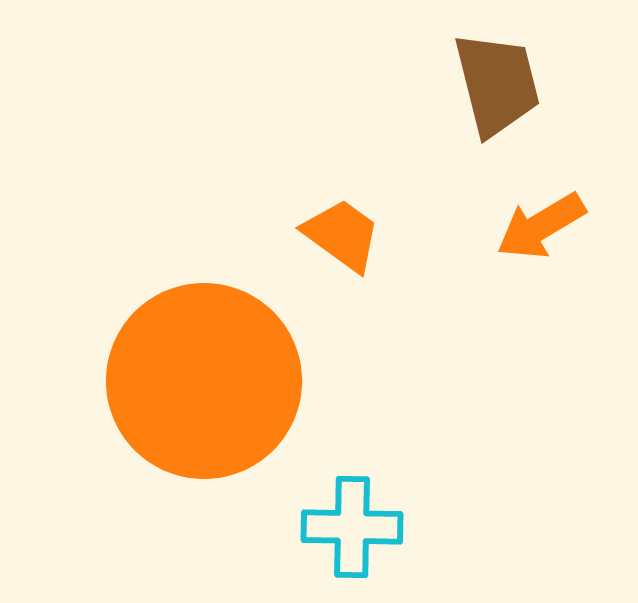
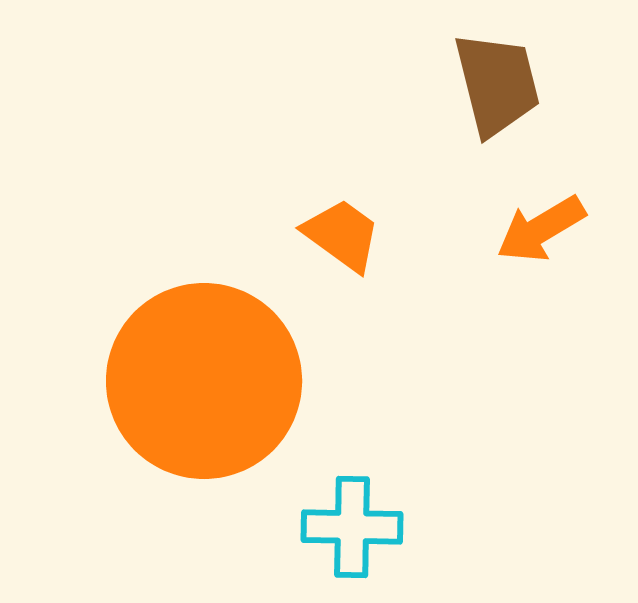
orange arrow: moved 3 px down
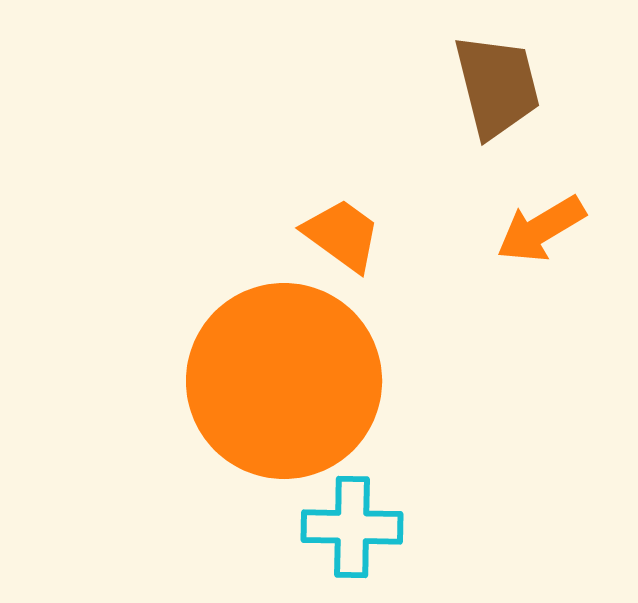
brown trapezoid: moved 2 px down
orange circle: moved 80 px right
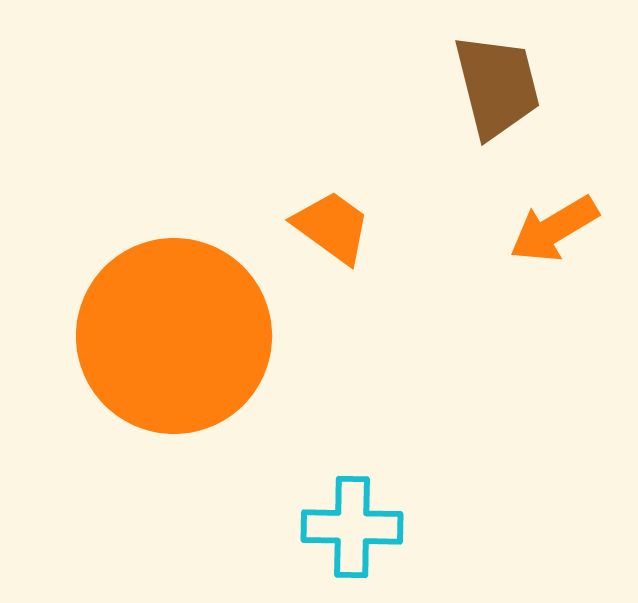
orange arrow: moved 13 px right
orange trapezoid: moved 10 px left, 8 px up
orange circle: moved 110 px left, 45 px up
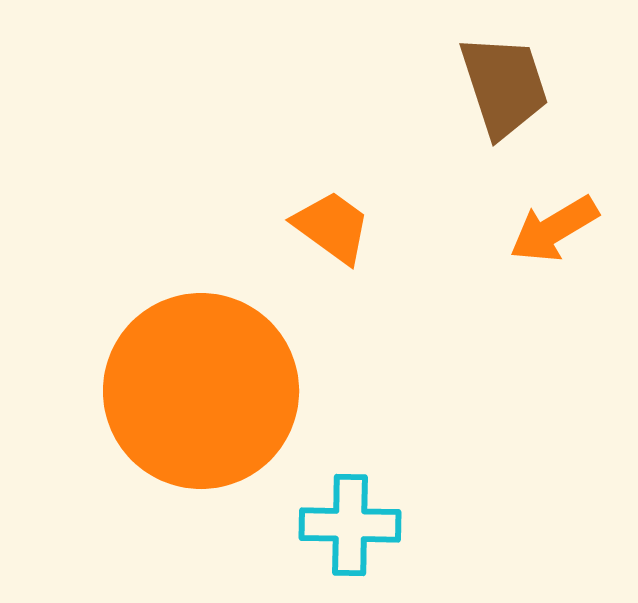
brown trapezoid: moved 7 px right; rotated 4 degrees counterclockwise
orange circle: moved 27 px right, 55 px down
cyan cross: moved 2 px left, 2 px up
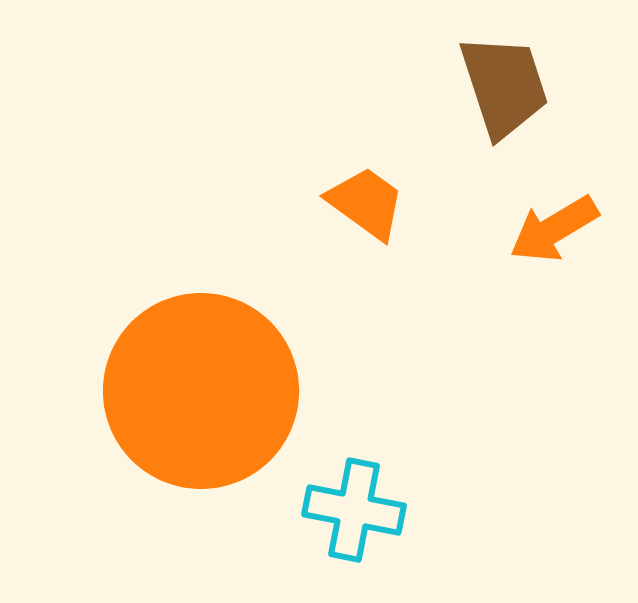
orange trapezoid: moved 34 px right, 24 px up
cyan cross: moved 4 px right, 15 px up; rotated 10 degrees clockwise
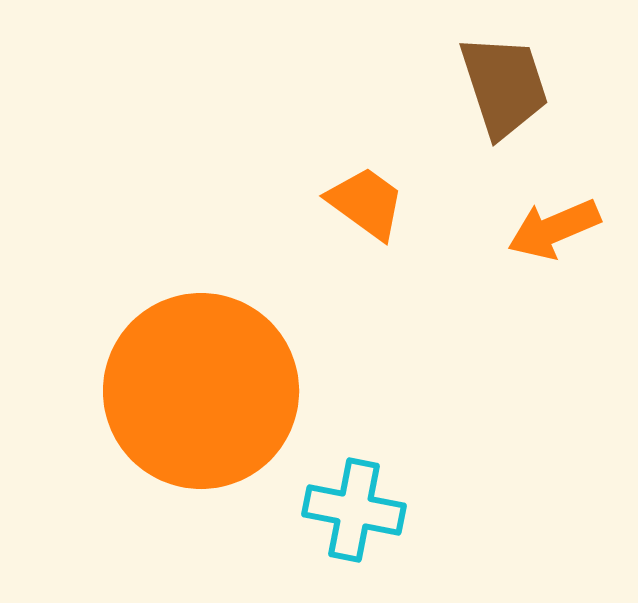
orange arrow: rotated 8 degrees clockwise
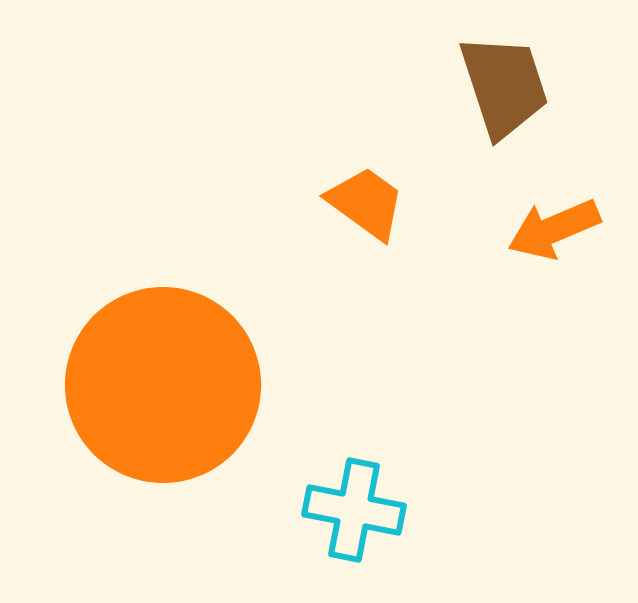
orange circle: moved 38 px left, 6 px up
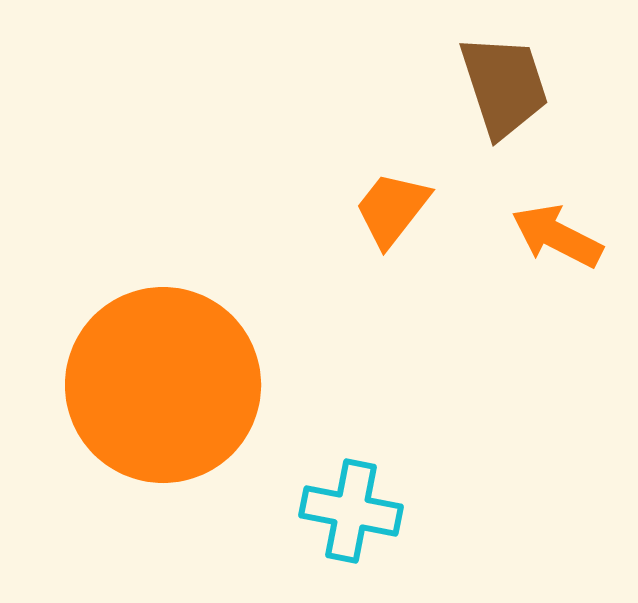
orange trapezoid: moved 26 px right, 6 px down; rotated 88 degrees counterclockwise
orange arrow: moved 3 px right, 7 px down; rotated 50 degrees clockwise
cyan cross: moved 3 px left, 1 px down
